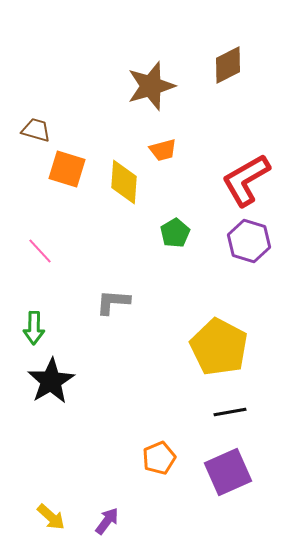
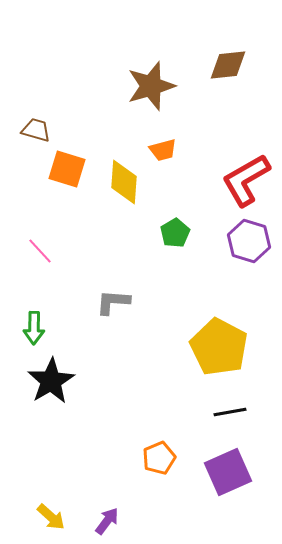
brown diamond: rotated 21 degrees clockwise
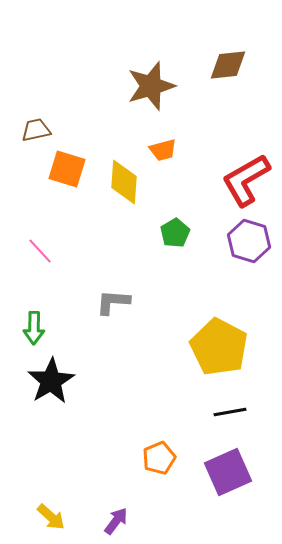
brown trapezoid: rotated 28 degrees counterclockwise
purple arrow: moved 9 px right
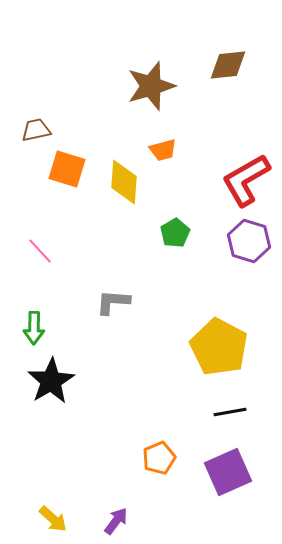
yellow arrow: moved 2 px right, 2 px down
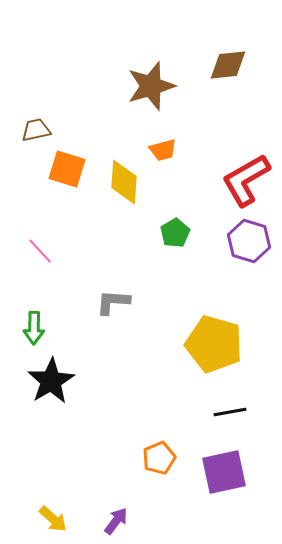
yellow pentagon: moved 5 px left, 3 px up; rotated 12 degrees counterclockwise
purple square: moved 4 px left; rotated 12 degrees clockwise
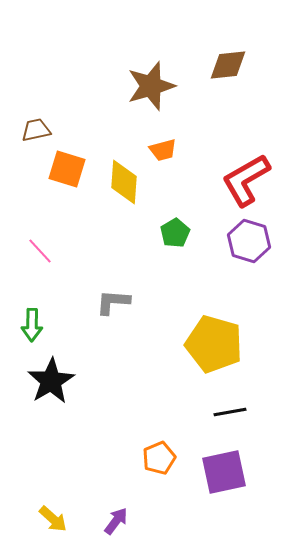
green arrow: moved 2 px left, 3 px up
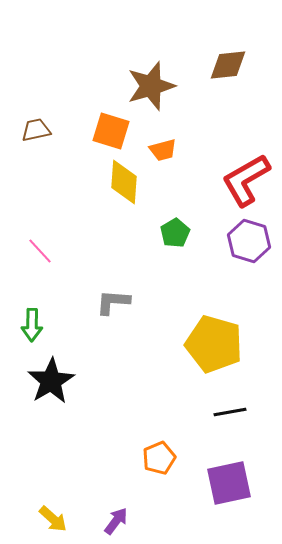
orange square: moved 44 px right, 38 px up
purple square: moved 5 px right, 11 px down
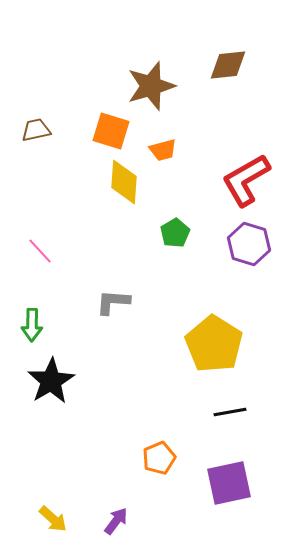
purple hexagon: moved 3 px down
yellow pentagon: rotated 16 degrees clockwise
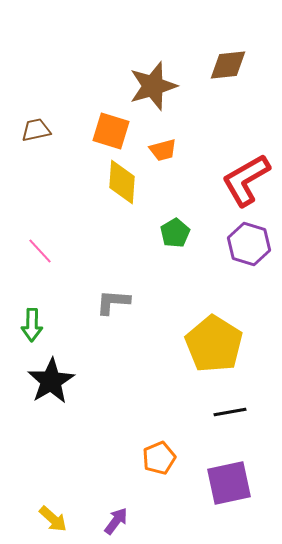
brown star: moved 2 px right
yellow diamond: moved 2 px left
